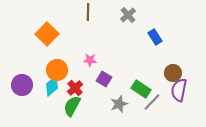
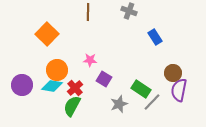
gray cross: moved 1 px right, 4 px up; rotated 28 degrees counterclockwise
cyan diamond: rotated 50 degrees clockwise
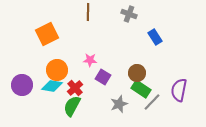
gray cross: moved 3 px down
orange square: rotated 20 degrees clockwise
brown circle: moved 36 px left
purple square: moved 1 px left, 2 px up
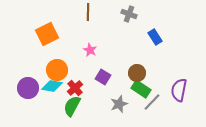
pink star: moved 10 px up; rotated 24 degrees clockwise
purple circle: moved 6 px right, 3 px down
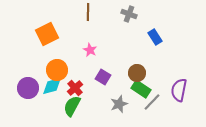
cyan diamond: rotated 25 degrees counterclockwise
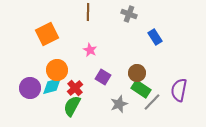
purple circle: moved 2 px right
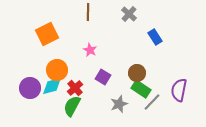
gray cross: rotated 21 degrees clockwise
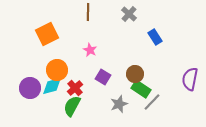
brown circle: moved 2 px left, 1 px down
purple semicircle: moved 11 px right, 11 px up
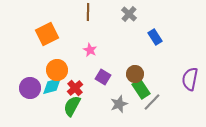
green rectangle: rotated 24 degrees clockwise
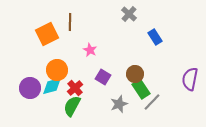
brown line: moved 18 px left, 10 px down
